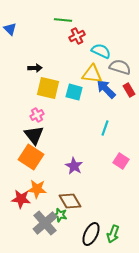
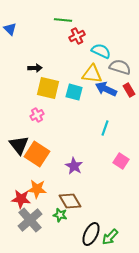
blue arrow: rotated 20 degrees counterclockwise
black triangle: moved 15 px left, 10 px down
orange square: moved 6 px right, 3 px up
gray cross: moved 15 px left, 3 px up
green arrow: moved 3 px left, 3 px down; rotated 24 degrees clockwise
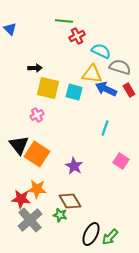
green line: moved 1 px right, 1 px down
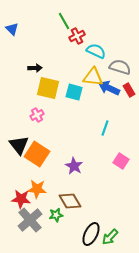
green line: rotated 54 degrees clockwise
blue triangle: moved 2 px right
cyan semicircle: moved 5 px left
yellow triangle: moved 1 px right, 3 px down
blue arrow: moved 3 px right, 1 px up
green star: moved 4 px left; rotated 24 degrees counterclockwise
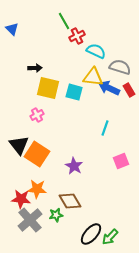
pink square: rotated 35 degrees clockwise
black ellipse: rotated 15 degrees clockwise
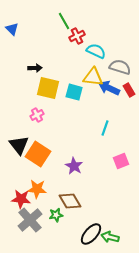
orange square: moved 1 px right
green arrow: rotated 60 degrees clockwise
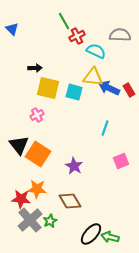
gray semicircle: moved 32 px up; rotated 15 degrees counterclockwise
green star: moved 6 px left, 6 px down; rotated 16 degrees counterclockwise
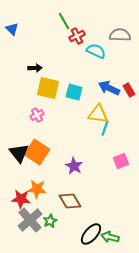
yellow triangle: moved 5 px right, 37 px down
black triangle: moved 8 px down
orange square: moved 1 px left, 2 px up
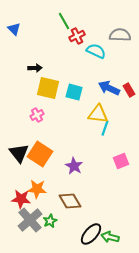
blue triangle: moved 2 px right
orange square: moved 3 px right, 2 px down
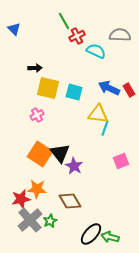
black triangle: moved 41 px right
red star: rotated 18 degrees counterclockwise
